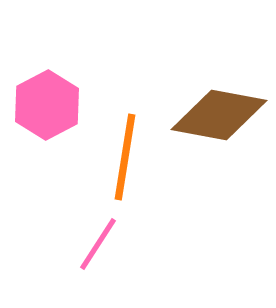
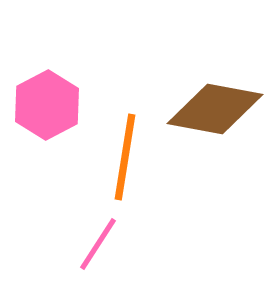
brown diamond: moved 4 px left, 6 px up
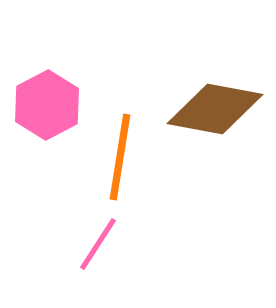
orange line: moved 5 px left
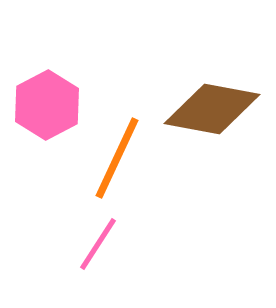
brown diamond: moved 3 px left
orange line: moved 3 px left, 1 px down; rotated 16 degrees clockwise
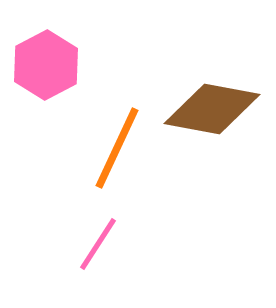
pink hexagon: moved 1 px left, 40 px up
orange line: moved 10 px up
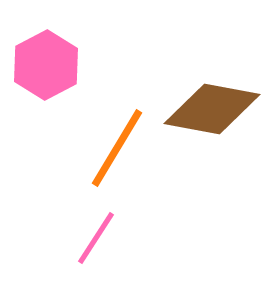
orange line: rotated 6 degrees clockwise
pink line: moved 2 px left, 6 px up
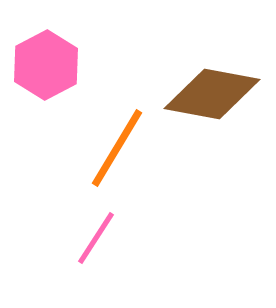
brown diamond: moved 15 px up
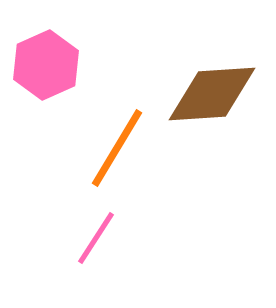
pink hexagon: rotated 4 degrees clockwise
brown diamond: rotated 14 degrees counterclockwise
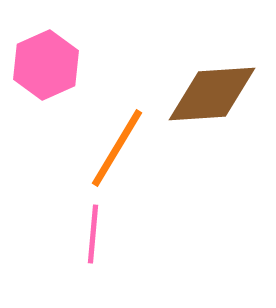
pink line: moved 3 px left, 4 px up; rotated 28 degrees counterclockwise
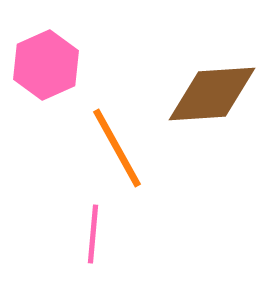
orange line: rotated 60 degrees counterclockwise
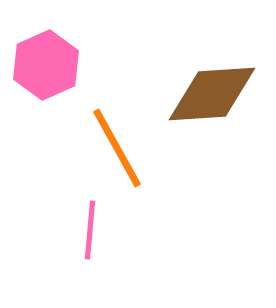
pink line: moved 3 px left, 4 px up
